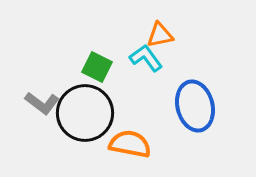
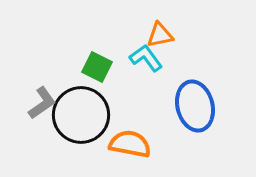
gray L-shape: rotated 72 degrees counterclockwise
black circle: moved 4 px left, 2 px down
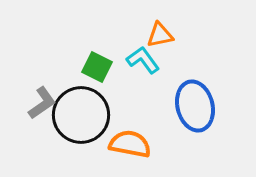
cyan L-shape: moved 3 px left, 2 px down
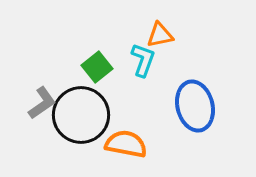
cyan L-shape: rotated 56 degrees clockwise
green square: rotated 24 degrees clockwise
orange semicircle: moved 4 px left
